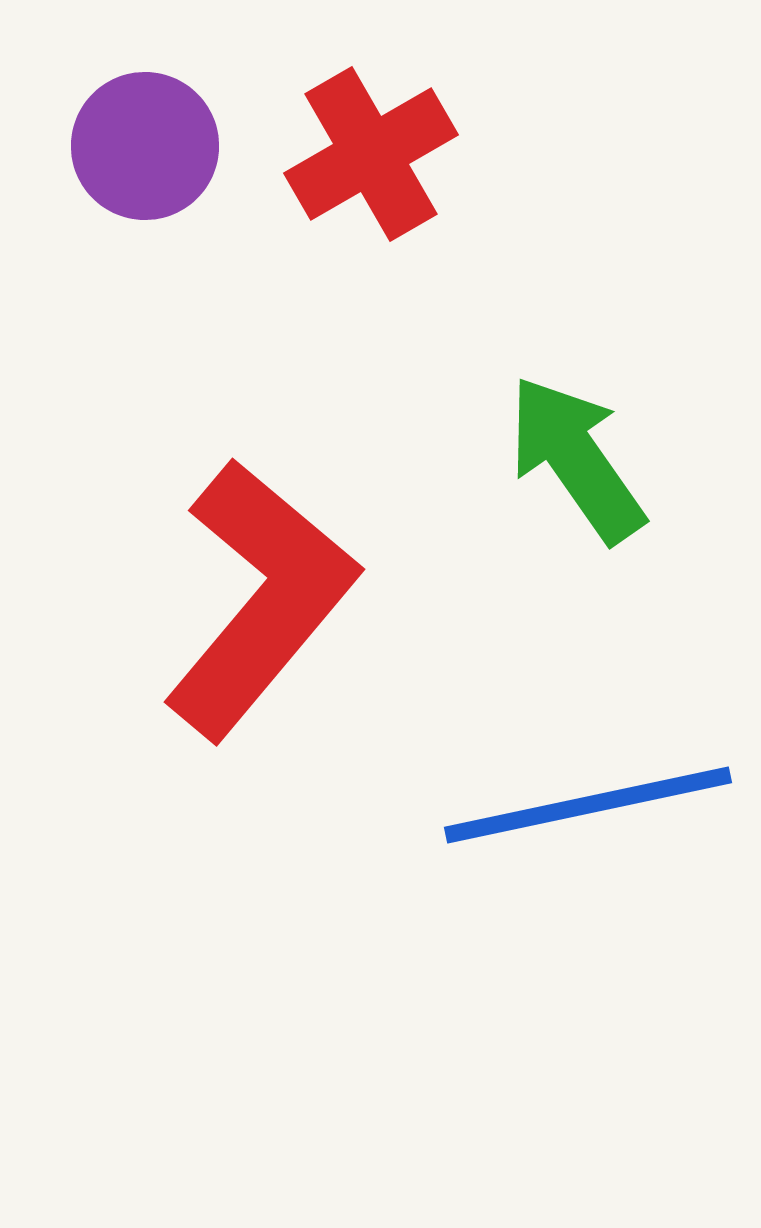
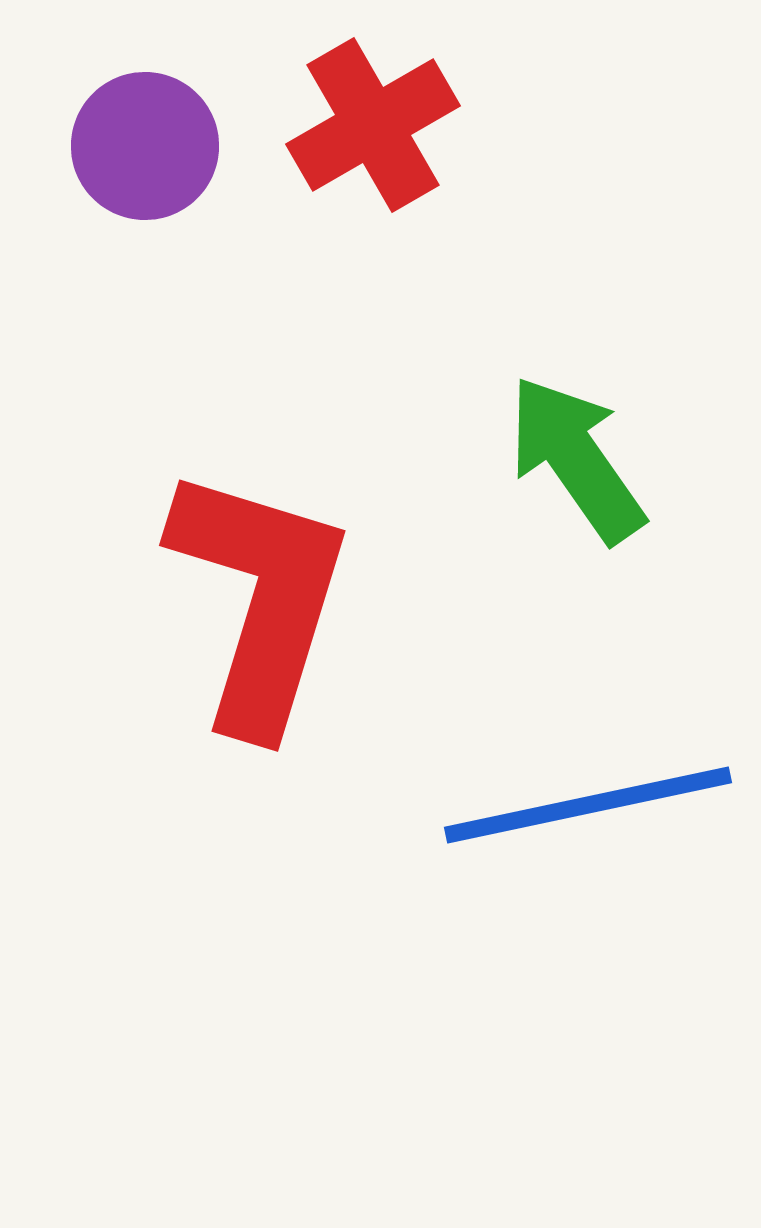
red cross: moved 2 px right, 29 px up
red L-shape: rotated 23 degrees counterclockwise
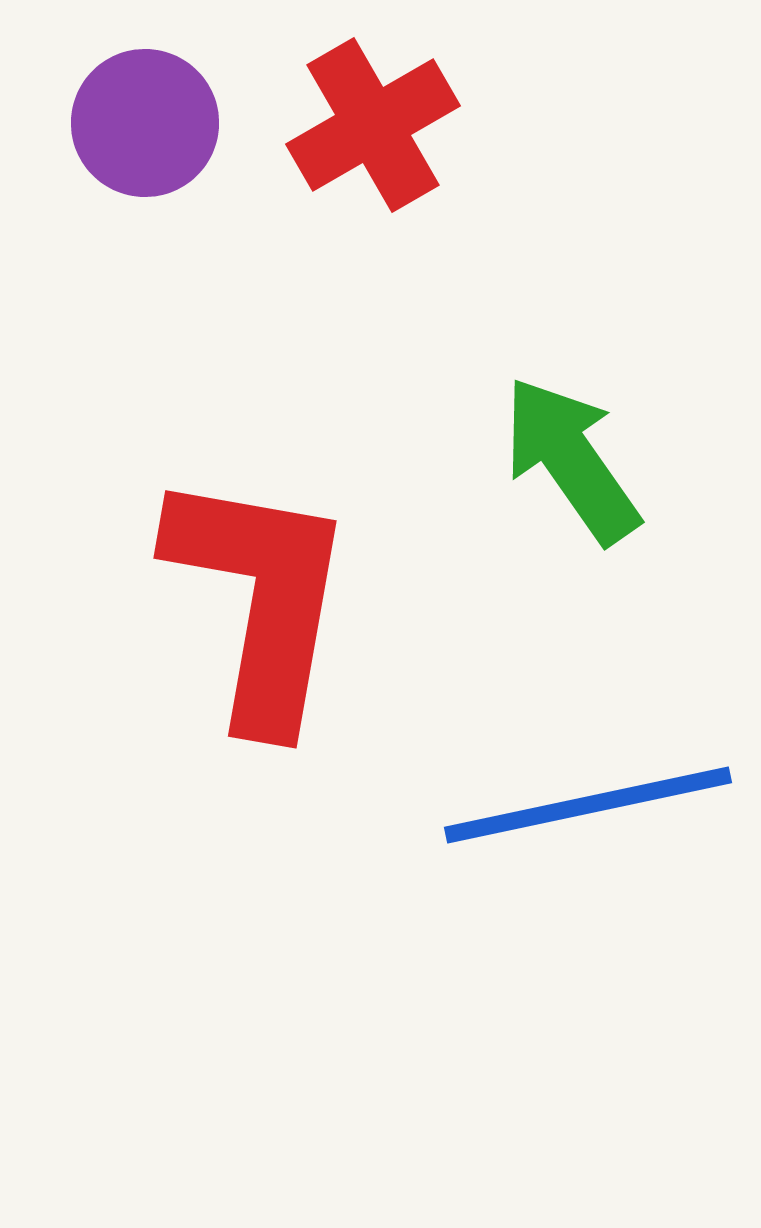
purple circle: moved 23 px up
green arrow: moved 5 px left, 1 px down
red L-shape: rotated 7 degrees counterclockwise
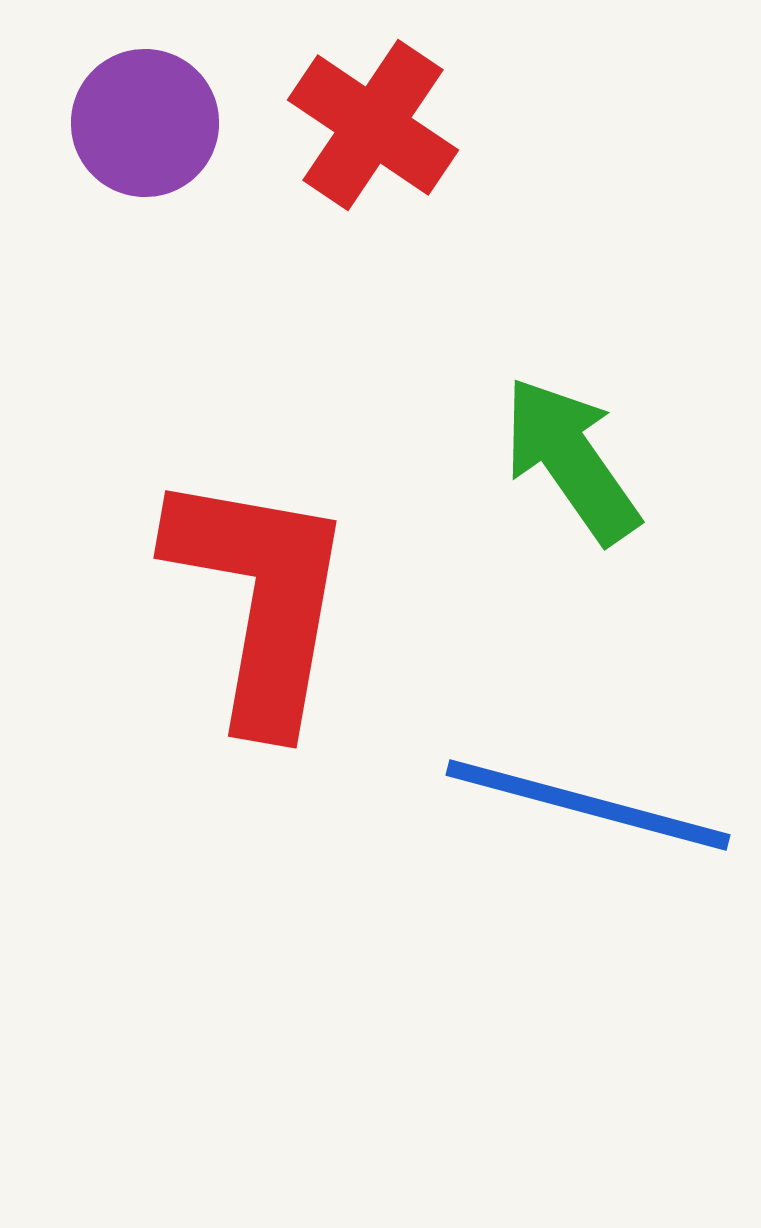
red cross: rotated 26 degrees counterclockwise
blue line: rotated 27 degrees clockwise
